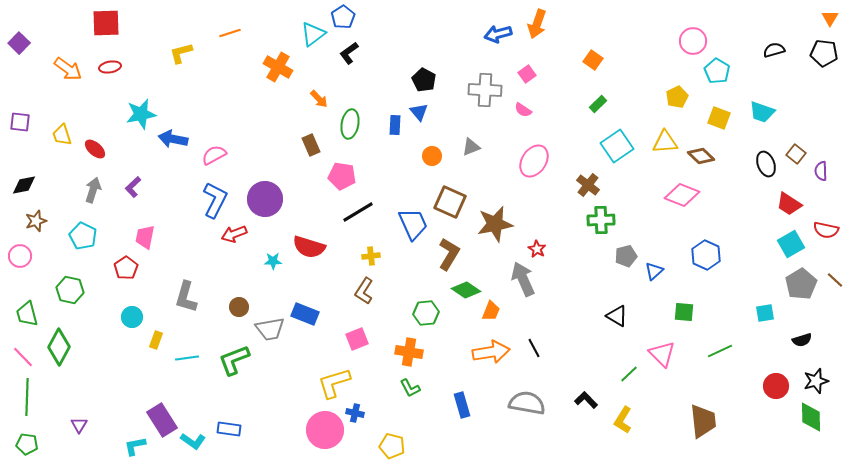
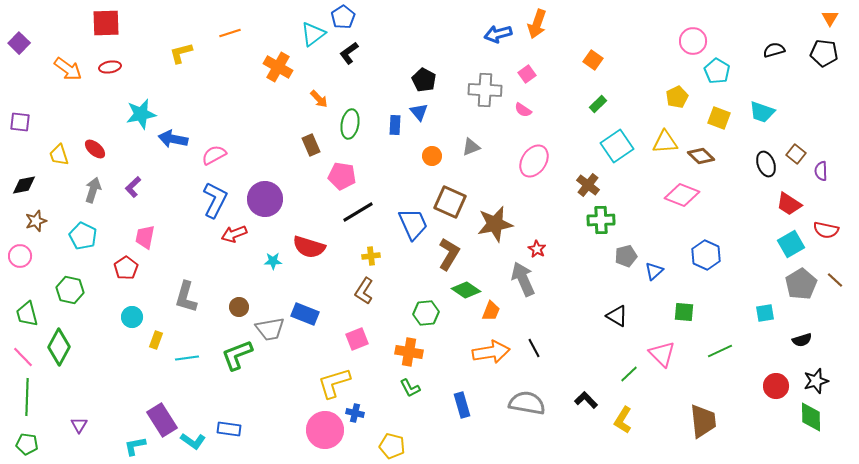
yellow trapezoid at (62, 135): moved 3 px left, 20 px down
green L-shape at (234, 360): moved 3 px right, 5 px up
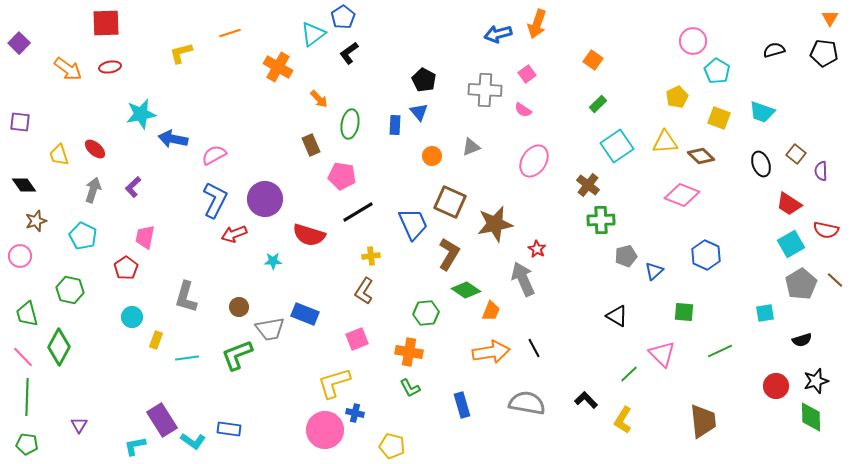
black ellipse at (766, 164): moved 5 px left
black diamond at (24, 185): rotated 65 degrees clockwise
red semicircle at (309, 247): moved 12 px up
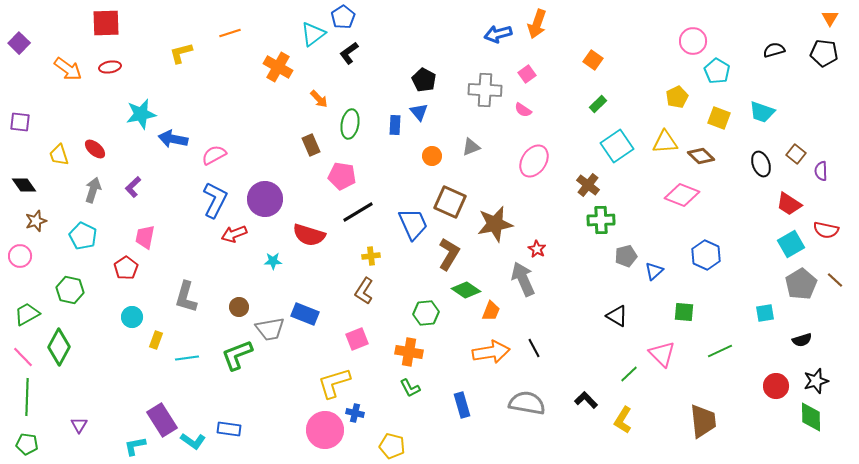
green trapezoid at (27, 314): rotated 76 degrees clockwise
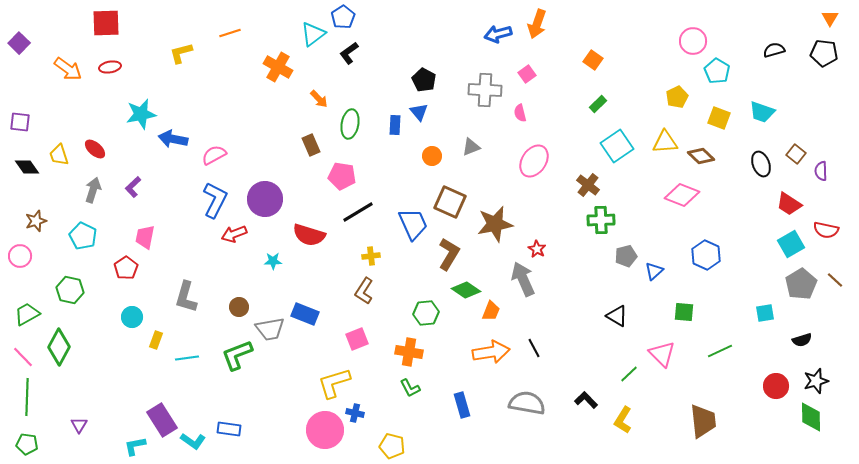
pink semicircle at (523, 110): moved 3 px left, 3 px down; rotated 42 degrees clockwise
black diamond at (24, 185): moved 3 px right, 18 px up
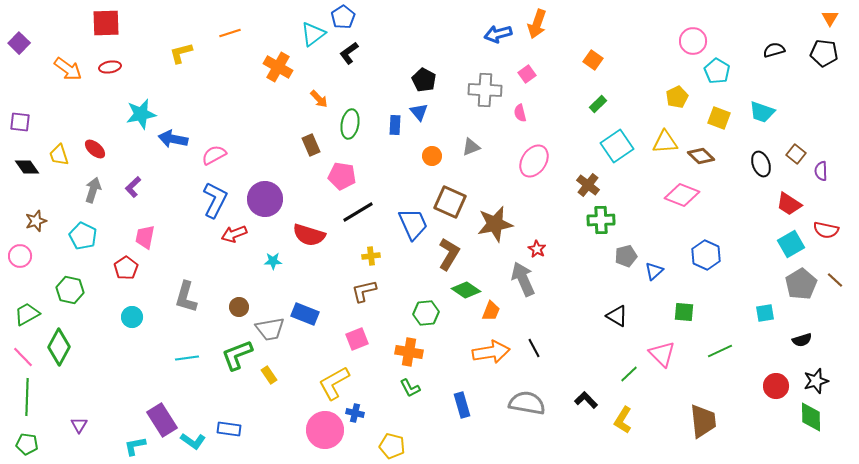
brown L-shape at (364, 291): rotated 44 degrees clockwise
yellow rectangle at (156, 340): moved 113 px right, 35 px down; rotated 54 degrees counterclockwise
yellow L-shape at (334, 383): rotated 12 degrees counterclockwise
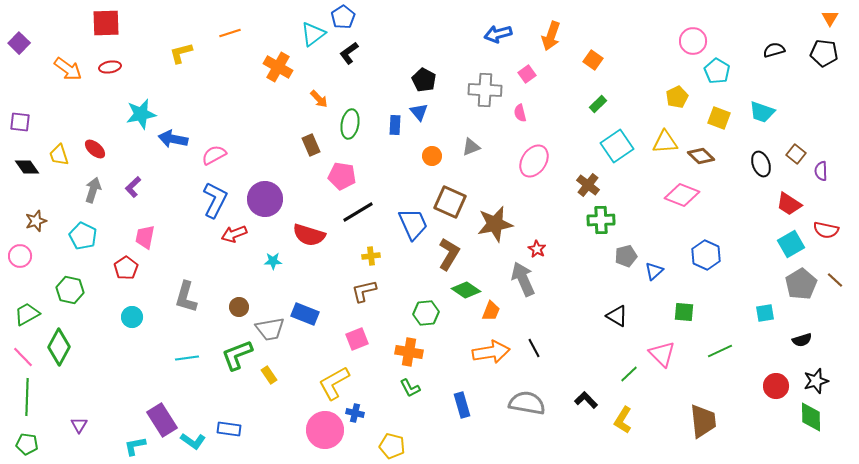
orange arrow at (537, 24): moved 14 px right, 12 px down
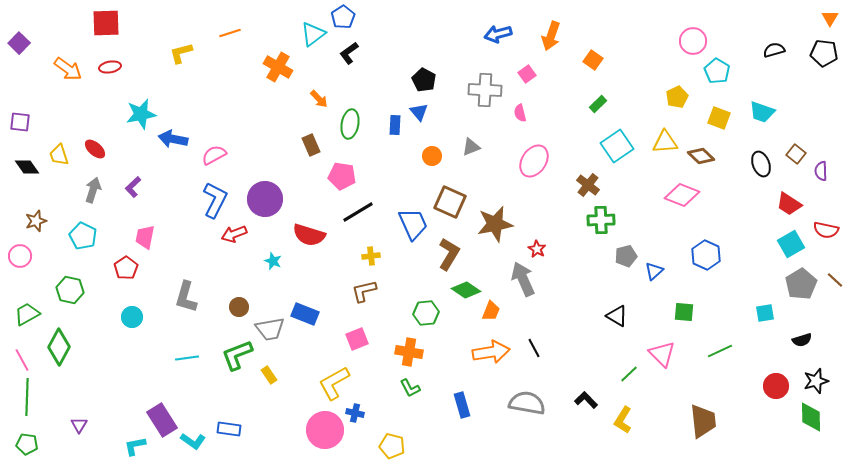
cyan star at (273, 261): rotated 24 degrees clockwise
pink line at (23, 357): moved 1 px left, 3 px down; rotated 15 degrees clockwise
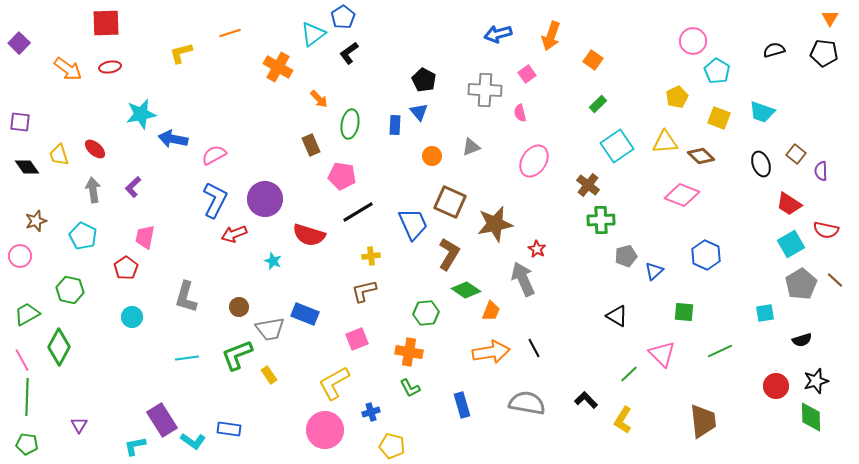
gray arrow at (93, 190): rotated 25 degrees counterclockwise
blue cross at (355, 413): moved 16 px right, 1 px up; rotated 30 degrees counterclockwise
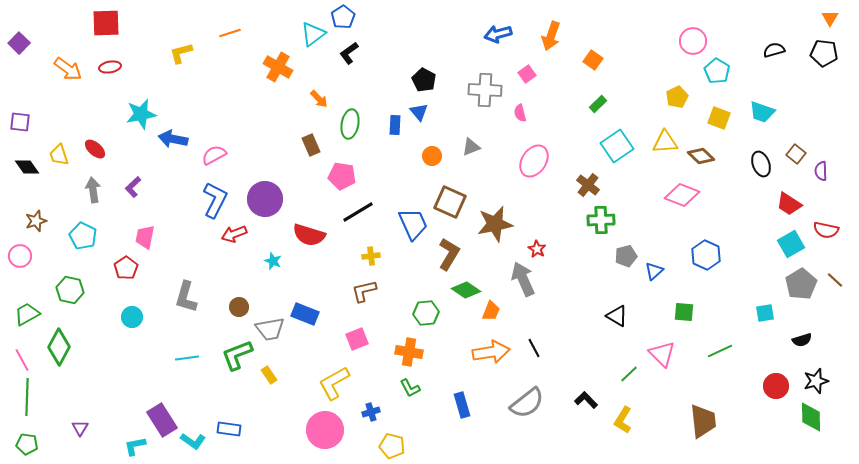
gray semicircle at (527, 403): rotated 132 degrees clockwise
purple triangle at (79, 425): moved 1 px right, 3 px down
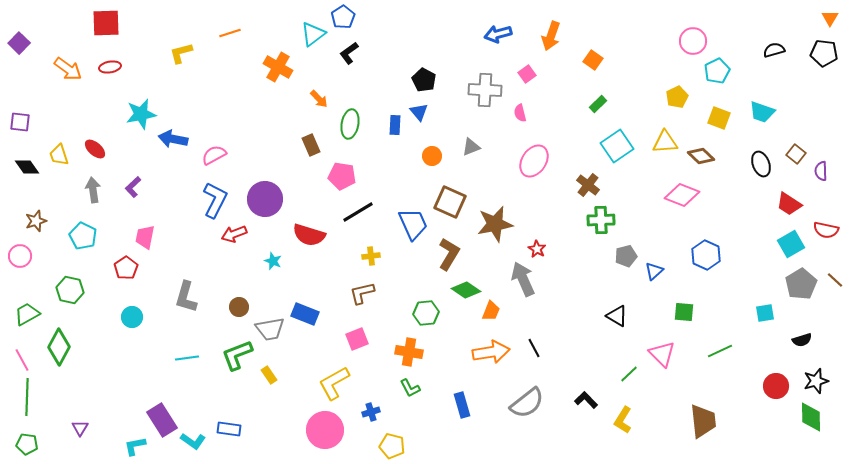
cyan pentagon at (717, 71): rotated 15 degrees clockwise
brown L-shape at (364, 291): moved 2 px left, 2 px down
